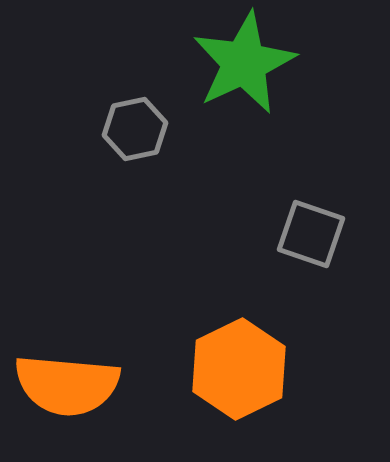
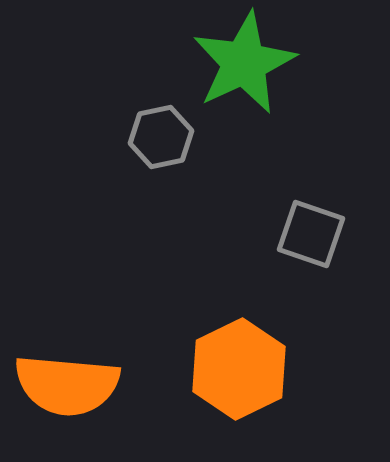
gray hexagon: moved 26 px right, 8 px down
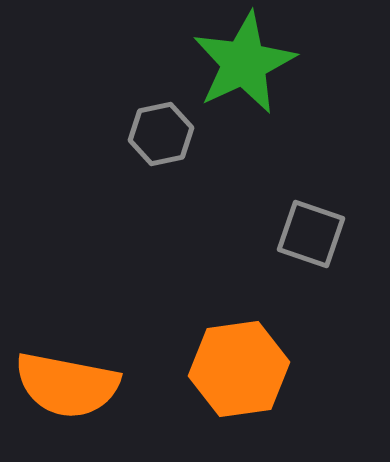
gray hexagon: moved 3 px up
orange hexagon: rotated 18 degrees clockwise
orange semicircle: rotated 6 degrees clockwise
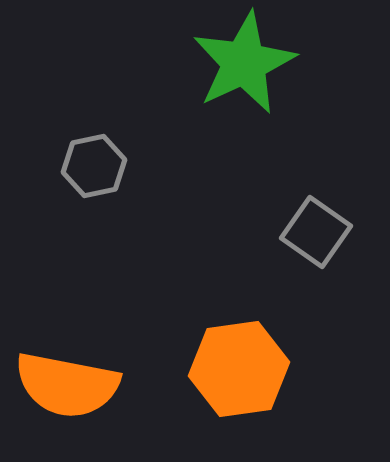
gray hexagon: moved 67 px left, 32 px down
gray square: moved 5 px right, 2 px up; rotated 16 degrees clockwise
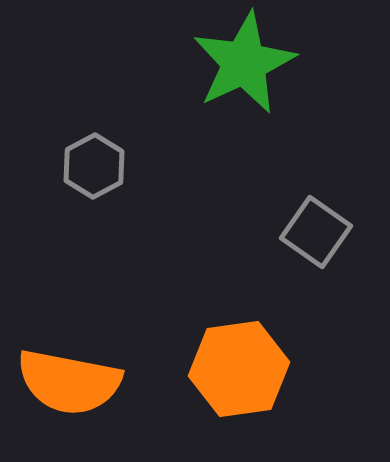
gray hexagon: rotated 16 degrees counterclockwise
orange semicircle: moved 2 px right, 3 px up
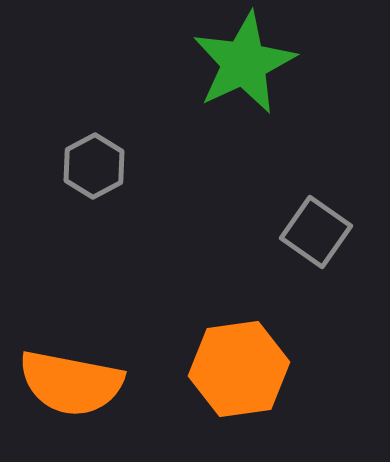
orange semicircle: moved 2 px right, 1 px down
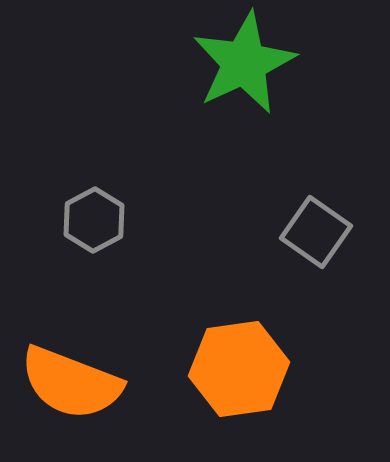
gray hexagon: moved 54 px down
orange semicircle: rotated 10 degrees clockwise
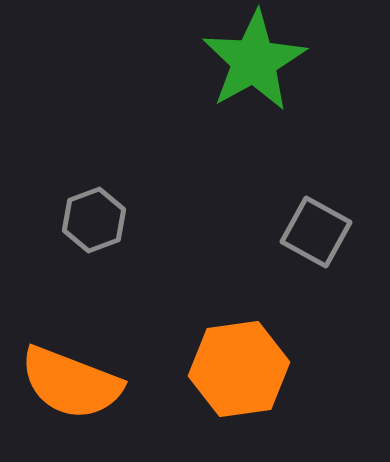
green star: moved 10 px right, 2 px up; rotated 4 degrees counterclockwise
gray hexagon: rotated 8 degrees clockwise
gray square: rotated 6 degrees counterclockwise
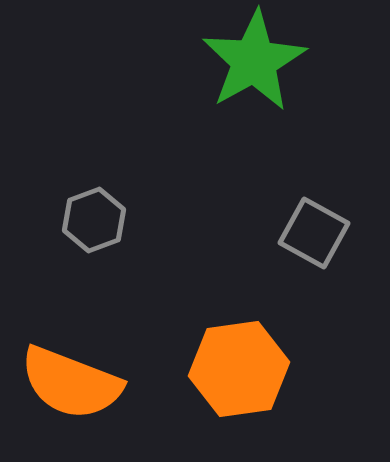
gray square: moved 2 px left, 1 px down
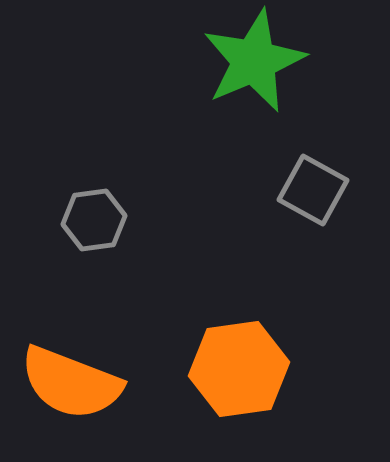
green star: rotated 6 degrees clockwise
gray hexagon: rotated 12 degrees clockwise
gray square: moved 1 px left, 43 px up
